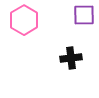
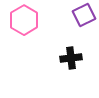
purple square: rotated 25 degrees counterclockwise
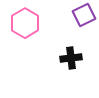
pink hexagon: moved 1 px right, 3 px down
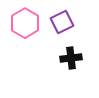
purple square: moved 22 px left, 7 px down
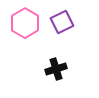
black cross: moved 15 px left, 11 px down; rotated 10 degrees counterclockwise
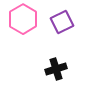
pink hexagon: moved 2 px left, 4 px up
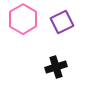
black cross: moved 2 px up
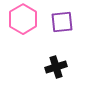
purple square: rotated 20 degrees clockwise
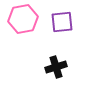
pink hexagon: rotated 20 degrees clockwise
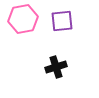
purple square: moved 1 px up
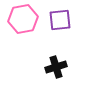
purple square: moved 2 px left, 1 px up
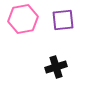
purple square: moved 3 px right
